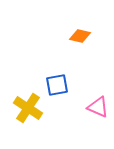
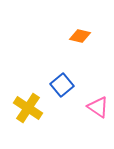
blue square: moved 5 px right; rotated 30 degrees counterclockwise
pink triangle: rotated 10 degrees clockwise
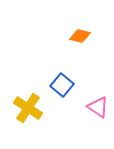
blue square: rotated 10 degrees counterclockwise
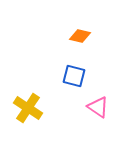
blue square: moved 12 px right, 9 px up; rotated 25 degrees counterclockwise
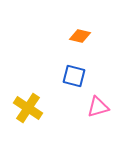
pink triangle: rotated 50 degrees counterclockwise
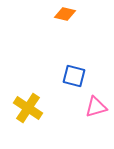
orange diamond: moved 15 px left, 22 px up
pink triangle: moved 2 px left
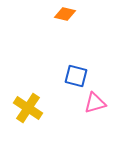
blue square: moved 2 px right
pink triangle: moved 1 px left, 4 px up
